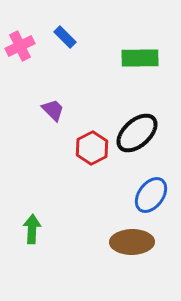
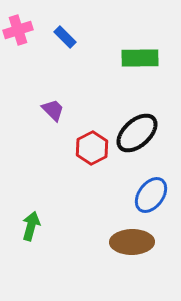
pink cross: moved 2 px left, 16 px up; rotated 8 degrees clockwise
green arrow: moved 1 px left, 3 px up; rotated 12 degrees clockwise
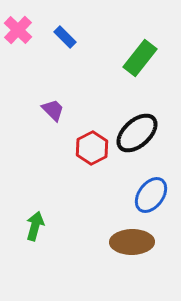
pink cross: rotated 28 degrees counterclockwise
green rectangle: rotated 51 degrees counterclockwise
green arrow: moved 4 px right
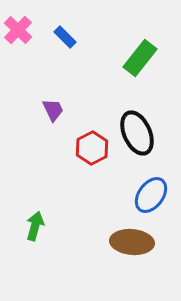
purple trapezoid: rotated 20 degrees clockwise
black ellipse: rotated 72 degrees counterclockwise
brown ellipse: rotated 6 degrees clockwise
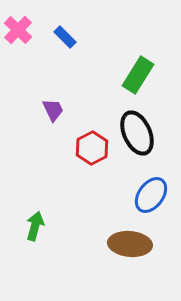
green rectangle: moved 2 px left, 17 px down; rotated 6 degrees counterclockwise
brown ellipse: moved 2 px left, 2 px down
